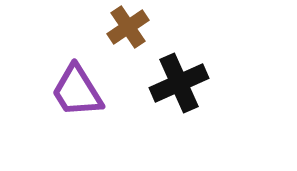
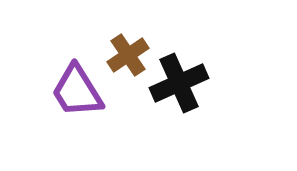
brown cross: moved 28 px down
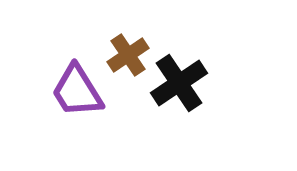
black cross: rotated 10 degrees counterclockwise
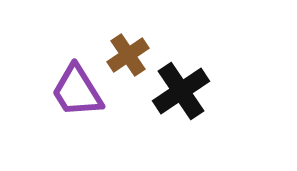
black cross: moved 2 px right, 8 px down
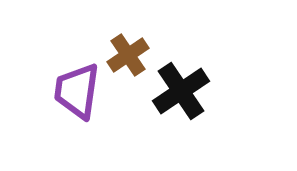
purple trapezoid: rotated 40 degrees clockwise
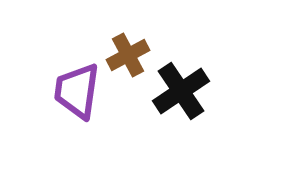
brown cross: rotated 6 degrees clockwise
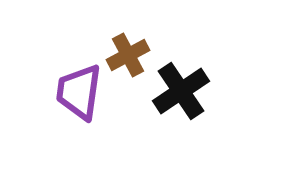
purple trapezoid: moved 2 px right, 1 px down
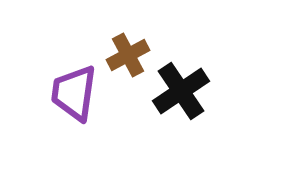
purple trapezoid: moved 5 px left, 1 px down
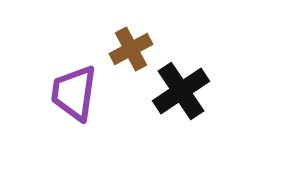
brown cross: moved 3 px right, 6 px up
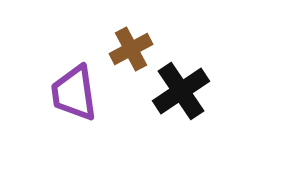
purple trapezoid: rotated 16 degrees counterclockwise
